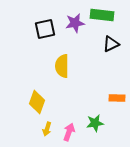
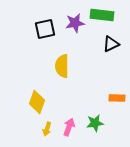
pink arrow: moved 5 px up
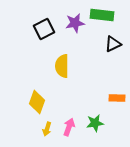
black square: moved 1 px left; rotated 15 degrees counterclockwise
black triangle: moved 2 px right
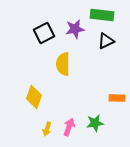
purple star: moved 6 px down
black square: moved 4 px down
black triangle: moved 7 px left, 3 px up
yellow semicircle: moved 1 px right, 2 px up
yellow diamond: moved 3 px left, 5 px up
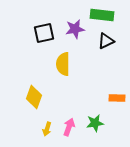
black square: rotated 15 degrees clockwise
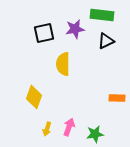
green star: moved 11 px down
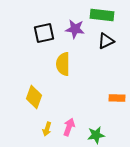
purple star: rotated 18 degrees clockwise
green star: moved 1 px right, 1 px down
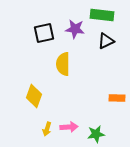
yellow diamond: moved 1 px up
pink arrow: rotated 66 degrees clockwise
green star: moved 1 px up
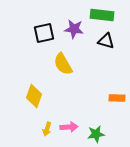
purple star: moved 1 px left
black triangle: rotated 42 degrees clockwise
yellow semicircle: rotated 30 degrees counterclockwise
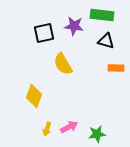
purple star: moved 3 px up
orange rectangle: moved 1 px left, 30 px up
pink arrow: rotated 24 degrees counterclockwise
green star: moved 1 px right
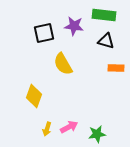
green rectangle: moved 2 px right
